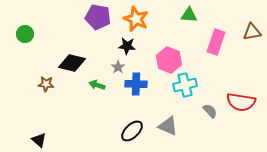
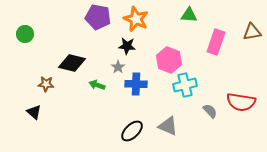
black triangle: moved 5 px left, 28 px up
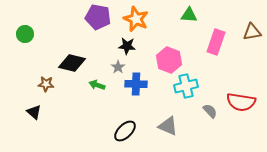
cyan cross: moved 1 px right, 1 px down
black ellipse: moved 7 px left
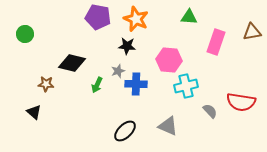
green triangle: moved 2 px down
pink hexagon: rotated 15 degrees counterclockwise
gray star: moved 4 px down; rotated 16 degrees clockwise
green arrow: rotated 84 degrees counterclockwise
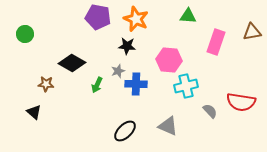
green triangle: moved 1 px left, 1 px up
black diamond: rotated 16 degrees clockwise
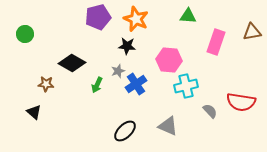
purple pentagon: rotated 25 degrees counterclockwise
blue cross: rotated 35 degrees counterclockwise
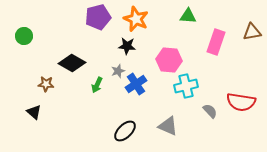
green circle: moved 1 px left, 2 px down
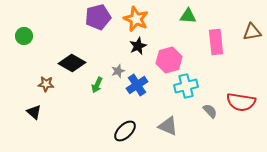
pink rectangle: rotated 25 degrees counterclockwise
black star: moved 11 px right; rotated 30 degrees counterclockwise
pink hexagon: rotated 20 degrees counterclockwise
blue cross: moved 1 px right, 1 px down
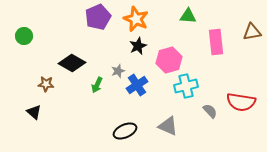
purple pentagon: rotated 10 degrees counterclockwise
black ellipse: rotated 20 degrees clockwise
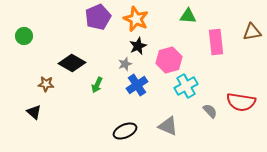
gray star: moved 7 px right, 7 px up
cyan cross: rotated 15 degrees counterclockwise
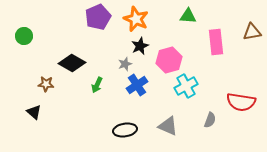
black star: moved 2 px right
gray semicircle: moved 9 px down; rotated 63 degrees clockwise
black ellipse: moved 1 px up; rotated 15 degrees clockwise
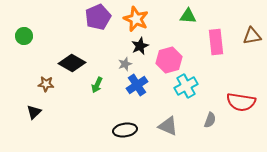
brown triangle: moved 4 px down
black triangle: rotated 35 degrees clockwise
